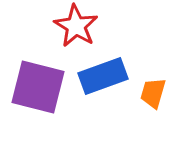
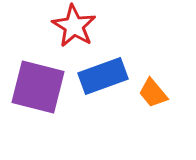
red star: moved 2 px left
orange trapezoid: rotated 56 degrees counterclockwise
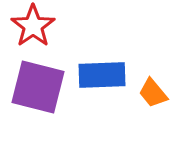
red star: moved 41 px left; rotated 6 degrees clockwise
blue rectangle: moved 1 px left, 1 px up; rotated 18 degrees clockwise
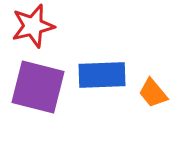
red star: rotated 21 degrees clockwise
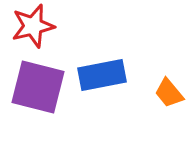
blue rectangle: rotated 9 degrees counterclockwise
orange trapezoid: moved 16 px right
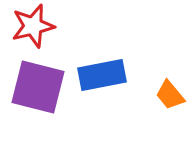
orange trapezoid: moved 1 px right, 2 px down
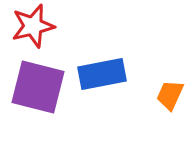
blue rectangle: moved 1 px up
orange trapezoid: rotated 64 degrees clockwise
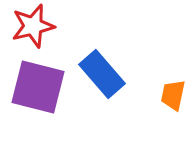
blue rectangle: rotated 60 degrees clockwise
orange trapezoid: moved 3 px right; rotated 12 degrees counterclockwise
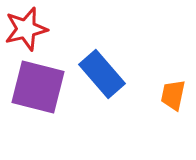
red star: moved 7 px left, 3 px down
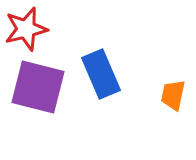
blue rectangle: moved 1 px left; rotated 18 degrees clockwise
